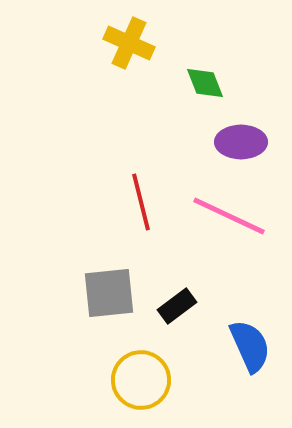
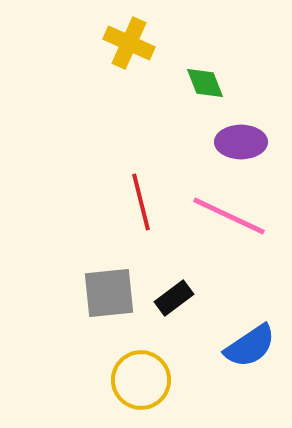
black rectangle: moved 3 px left, 8 px up
blue semicircle: rotated 80 degrees clockwise
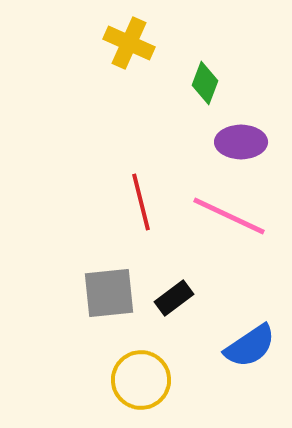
green diamond: rotated 42 degrees clockwise
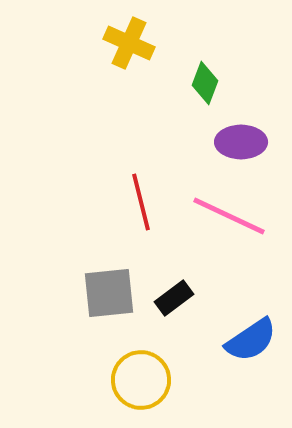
blue semicircle: moved 1 px right, 6 px up
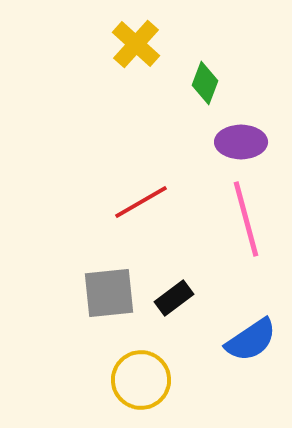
yellow cross: moved 7 px right, 1 px down; rotated 18 degrees clockwise
red line: rotated 74 degrees clockwise
pink line: moved 17 px right, 3 px down; rotated 50 degrees clockwise
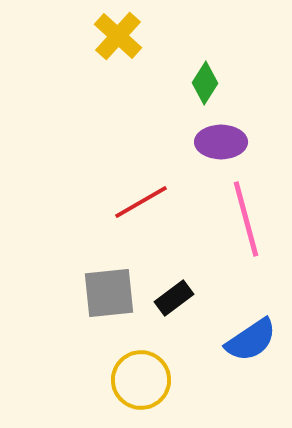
yellow cross: moved 18 px left, 8 px up
green diamond: rotated 12 degrees clockwise
purple ellipse: moved 20 px left
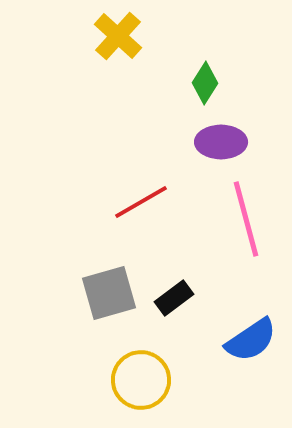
gray square: rotated 10 degrees counterclockwise
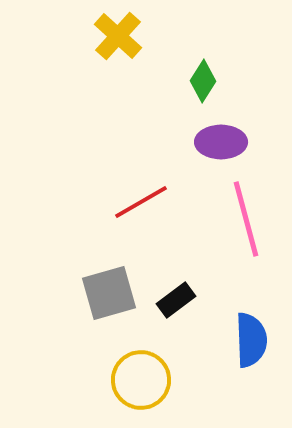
green diamond: moved 2 px left, 2 px up
black rectangle: moved 2 px right, 2 px down
blue semicircle: rotated 58 degrees counterclockwise
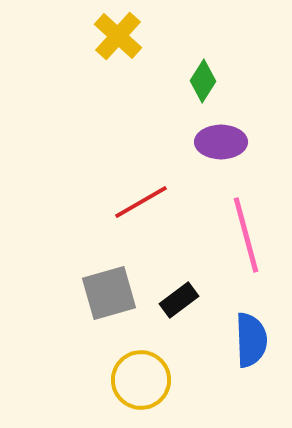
pink line: moved 16 px down
black rectangle: moved 3 px right
